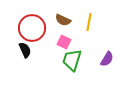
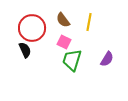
brown semicircle: rotated 28 degrees clockwise
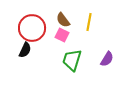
pink square: moved 2 px left, 7 px up
black semicircle: rotated 49 degrees clockwise
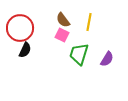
red circle: moved 12 px left
green trapezoid: moved 7 px right, 6 px up
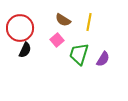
brown semicircle: rotated 21 degrees counterclockwise
pink square: moved 5 px left, 5 px down; rotated 24 degrees clockwise
purple semicircle: moved 4 px left
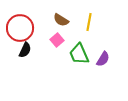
brown semicircle: moved 2 px left
green trapezoid: rotated 40 degrees counterclockwise
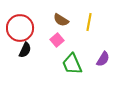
green trapezoid: moved 7 px left, 10 px down
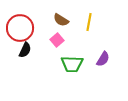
green trapezoid: rotated 65 degrees counterclockwise
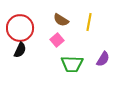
black semicircle: moved 5 px left
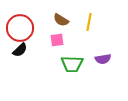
pink square: rotated 32 degrees clockwise
black semicircle: rotated 21 degrees clockwise
purple semicircle: rotated 49 degrees clockwise
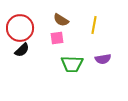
yellow line: moved 5 px right, 3 px down
pink square: moved 2 px up
black semicircle: moved 2 px right
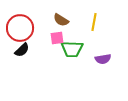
yellow line: moved 3 px up
green trapezoid: moved 15 px up
